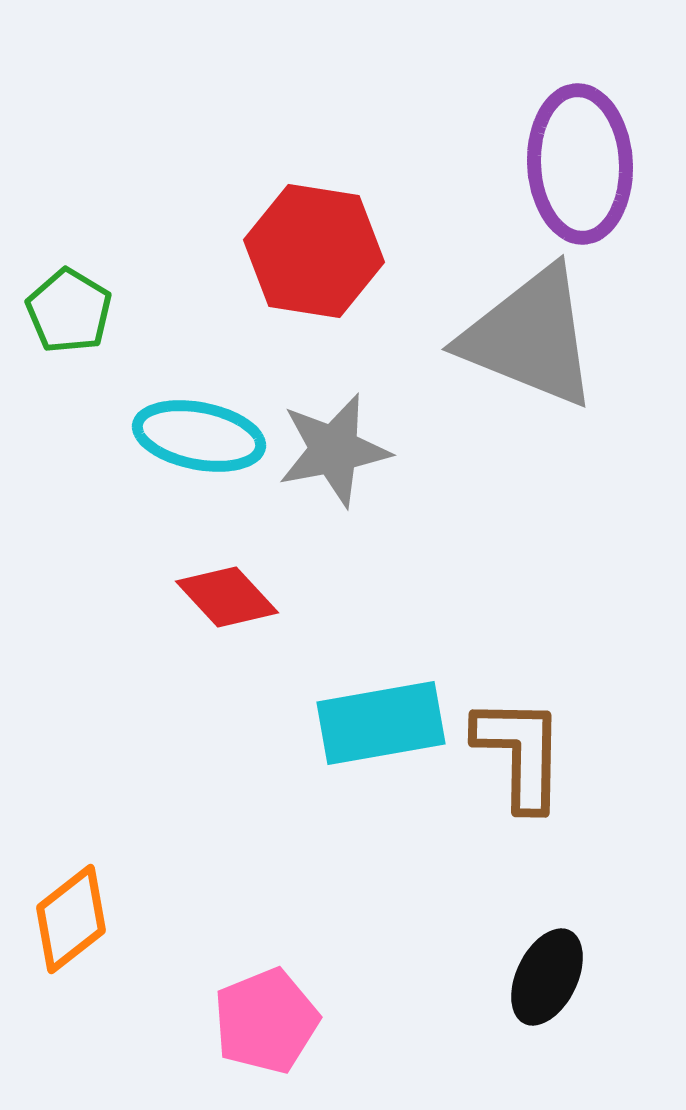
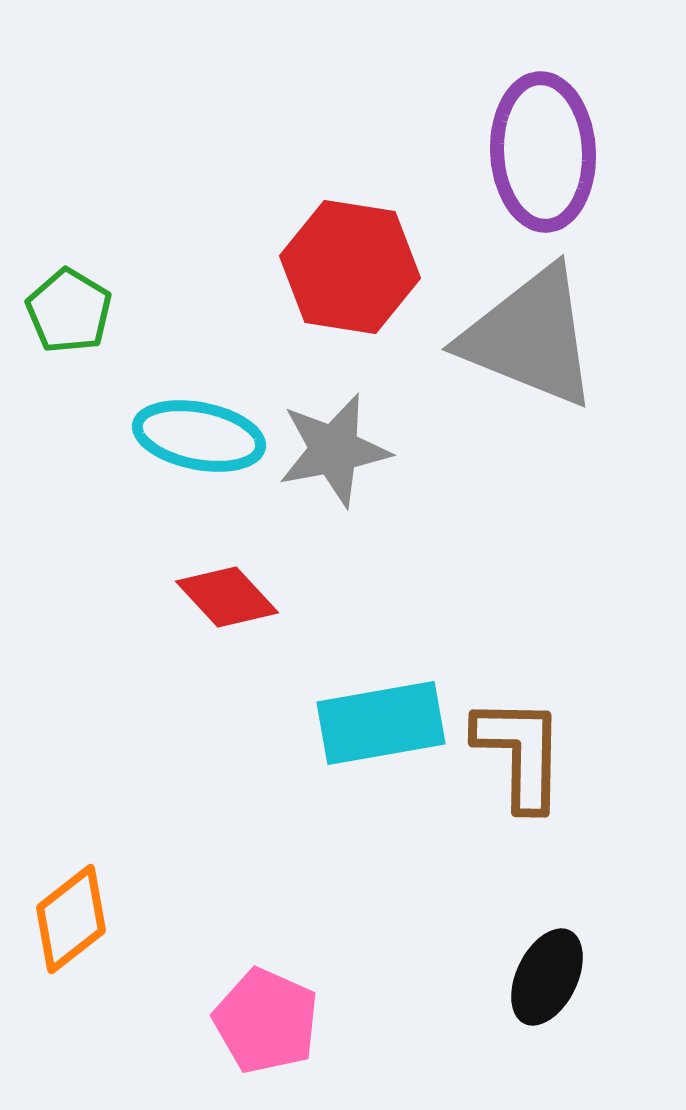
purple ellipse: moved 37 px left, 12 px up
red hexagon: moved 36 px right, 16 px down
pink pentagon: rotated 26 degrees counterclockwise
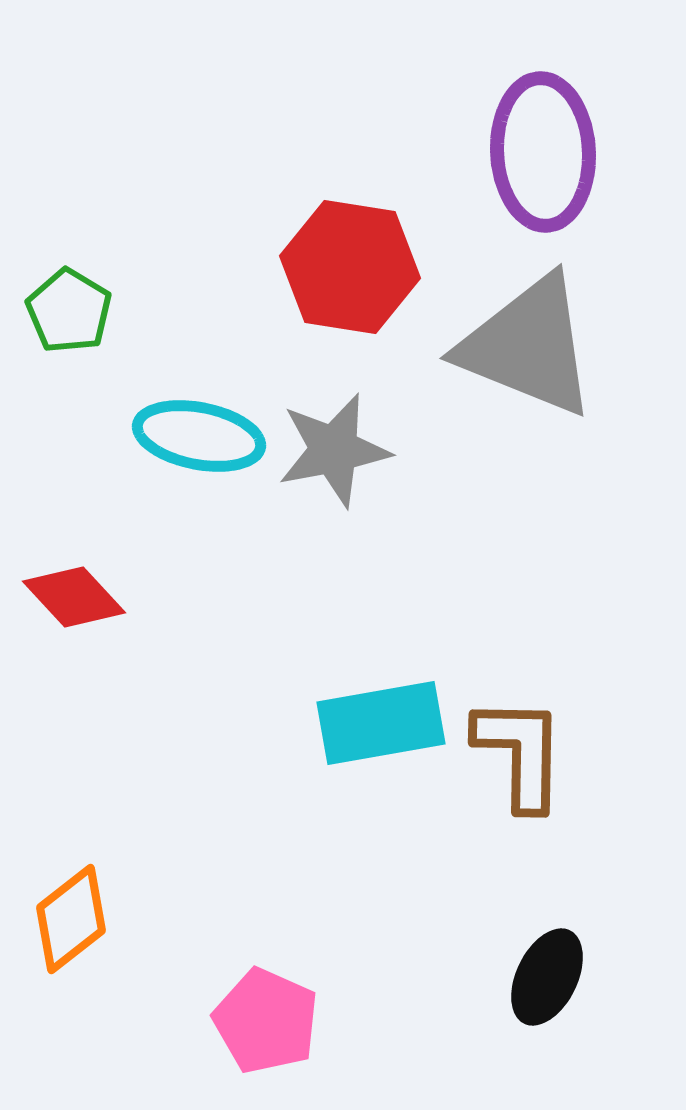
gray triangle: moved 2 px left, 9 px down
red diamond: moved 153 px left
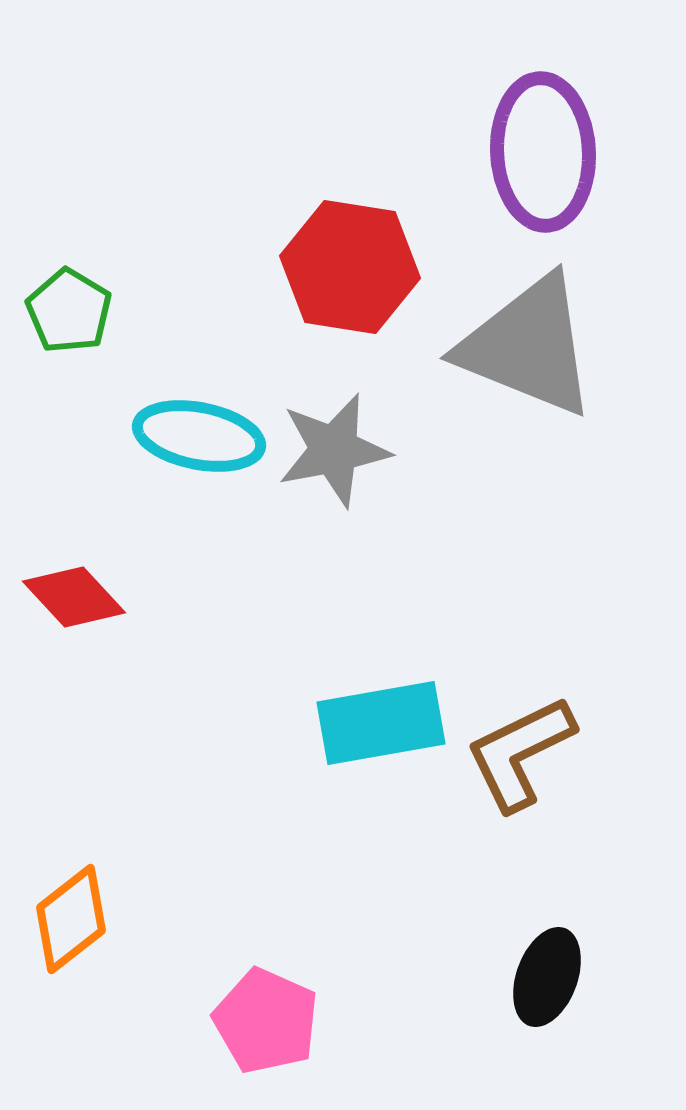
brown L-shape: rotated 117 degrees counterclockwise
black ellipse: rotated 6 degrees counterclockwise
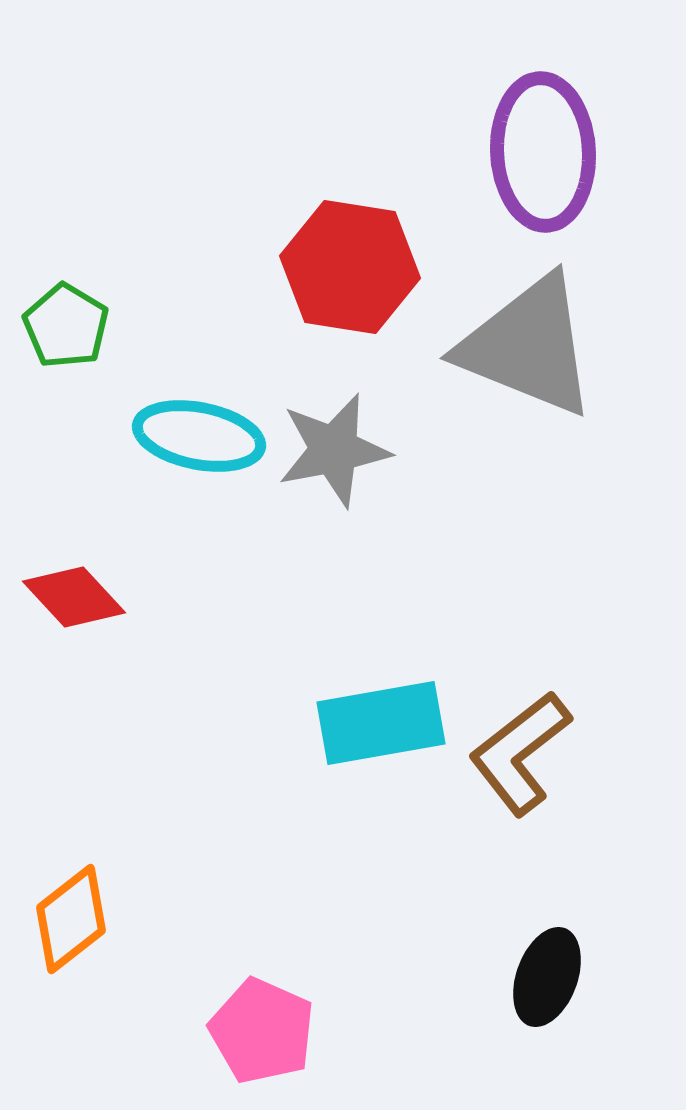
green pentagon: moved 3 px left, 15 px down
brown L-shape: rotated 12 degrees counterclockwise
pink pentagon: moved 4 px left, 10 px down
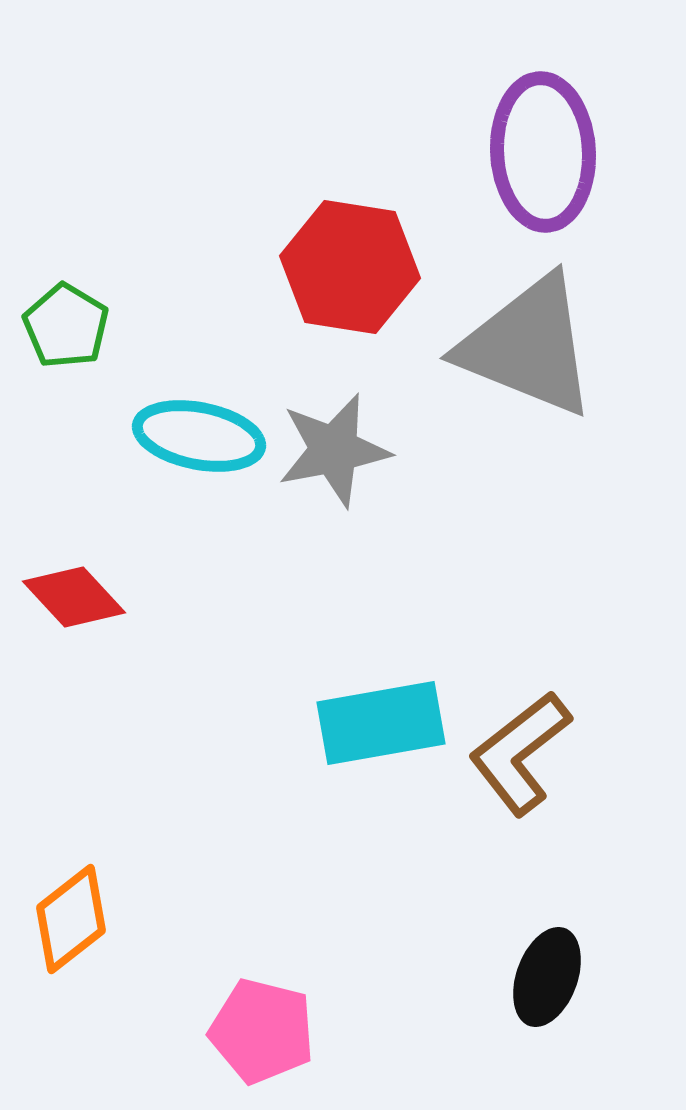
pink pentagon: rotated 10 degrees counterclockwise
